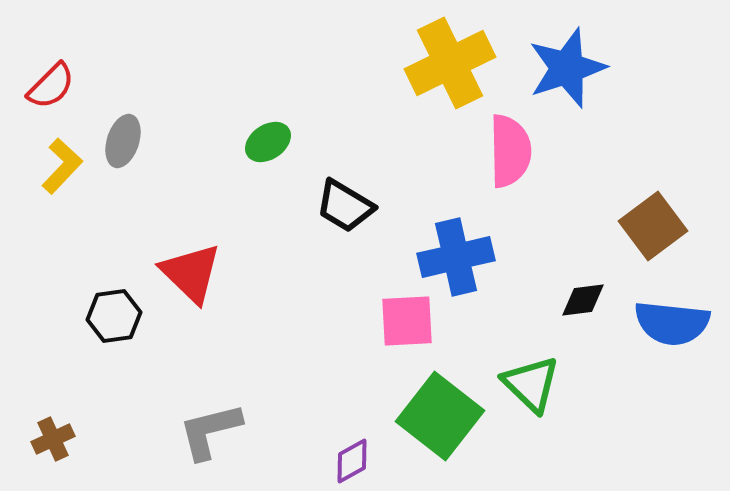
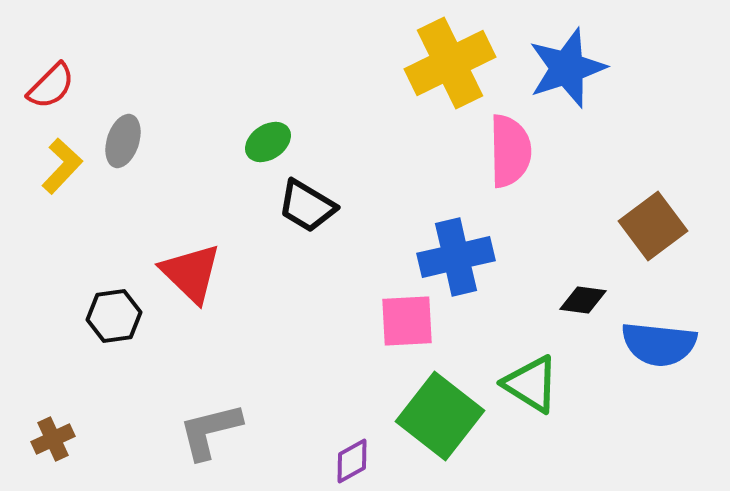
black trapezoid: moved 38 px left
black diamond: rotated 15 degrees clockwise
blue semicircle: moved 13 px left, 21 px down
green triangle: rotated 12 degrees counterclockwise
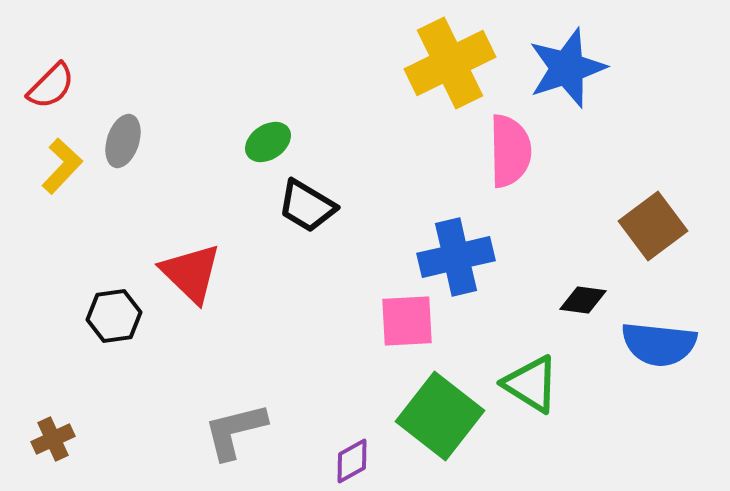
gray L-shape: moved 25 px right
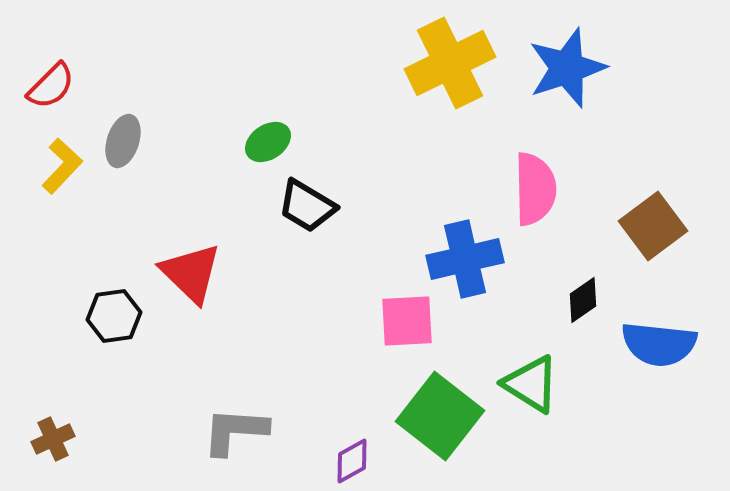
pink semicircle: moved 25 px right, 38 px down
blue cross: moved 9 px right, 2 px down
black diamond: rotated 42 degrees counterclockwise
gray L-shape: rotated 18 degrees clockwise
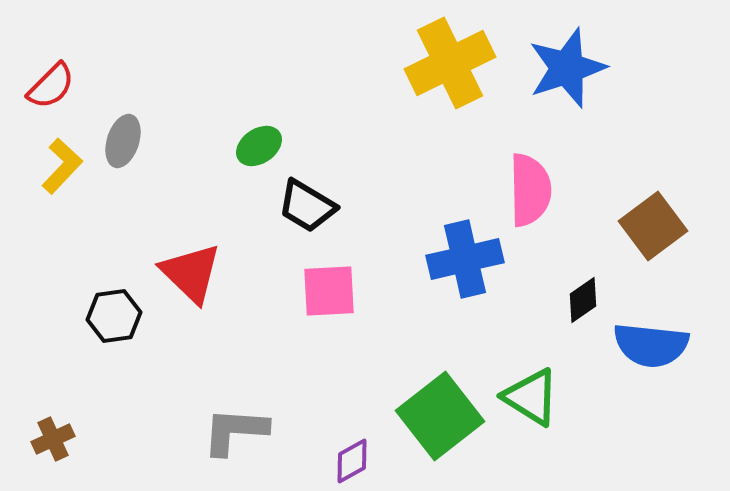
green ellipse: moved 9 px left, 4 px down
pink semicircle: moved 5 px left, 1 px down
pink square: moved 78 px left, 30 px up
blue semicircle: moved 8 px left, 1 px down
green triangle: moved 13 px down
green square: rotated 14 degrees clockwise
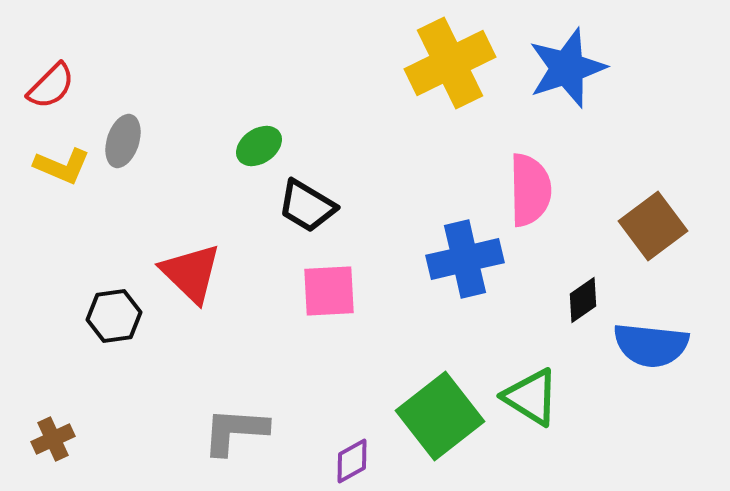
yellow L-shape: rotated 70 degrees clockwise
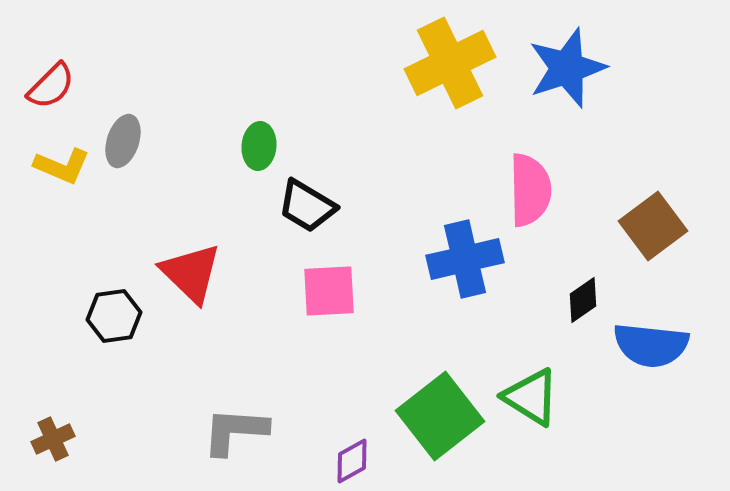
green ellipse: rotated 51 degrees counterclockwise
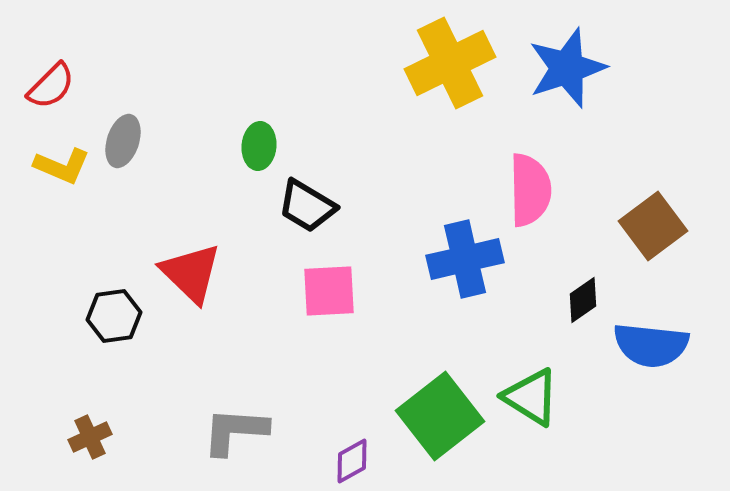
brown cross: moved 37 px right, 2 px up
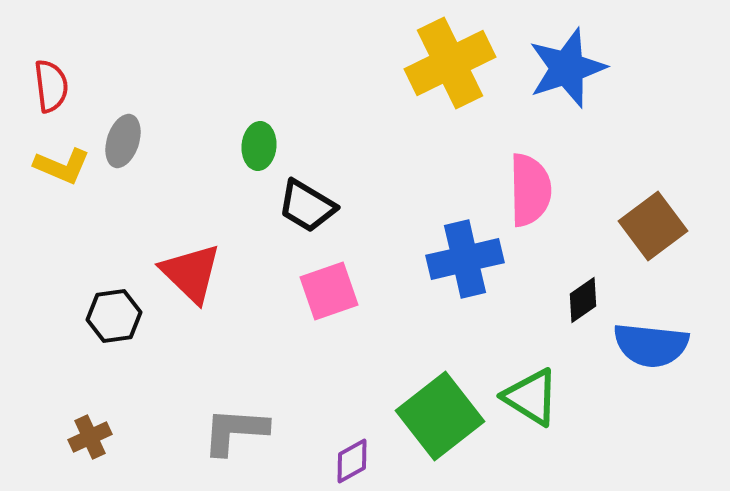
red semicircle: rotated 52 degrees counterclockwise
pink square: rotated 16 degrees counterclockwise
